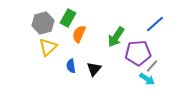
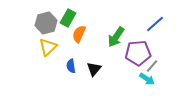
gray hexagon: moved 3 px right
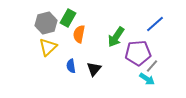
orange semicircle: rotated 12 degrees counterclockwise
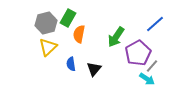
purple pentagon: rotated 25 degrees counterclockwise
blue semicircle: moved 2 px up
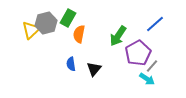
green arrow: moved 2 px right, 1 px up
yellow triangle: moved 17 px left, 17 px up
